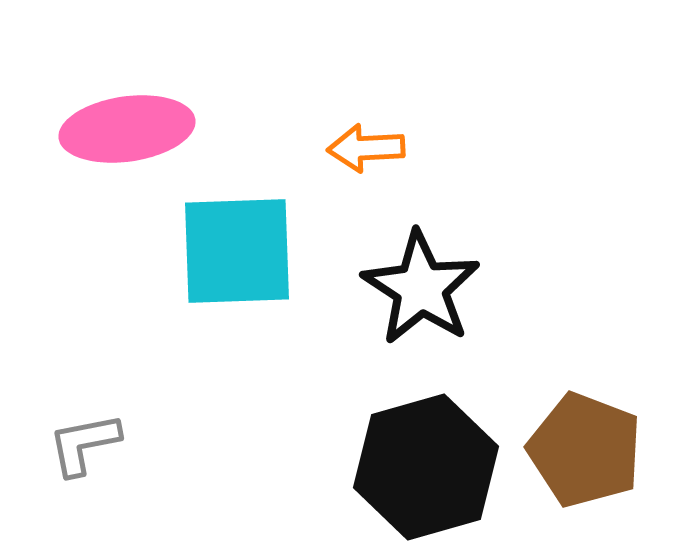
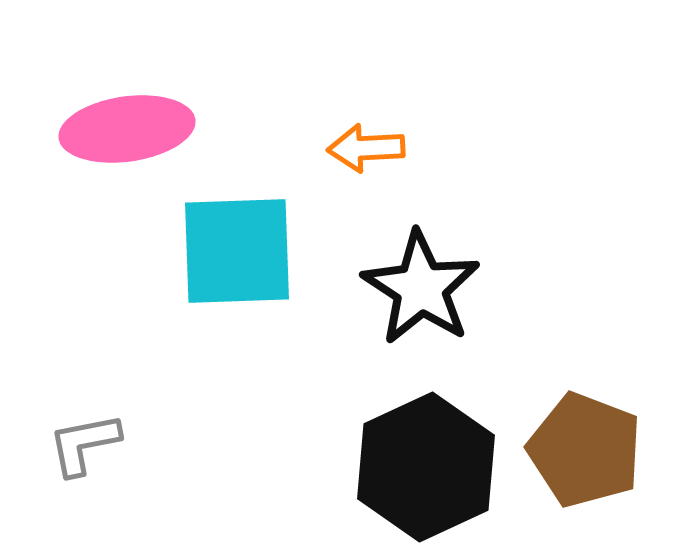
black hexagon: rotated 9 degrees counterclockwise
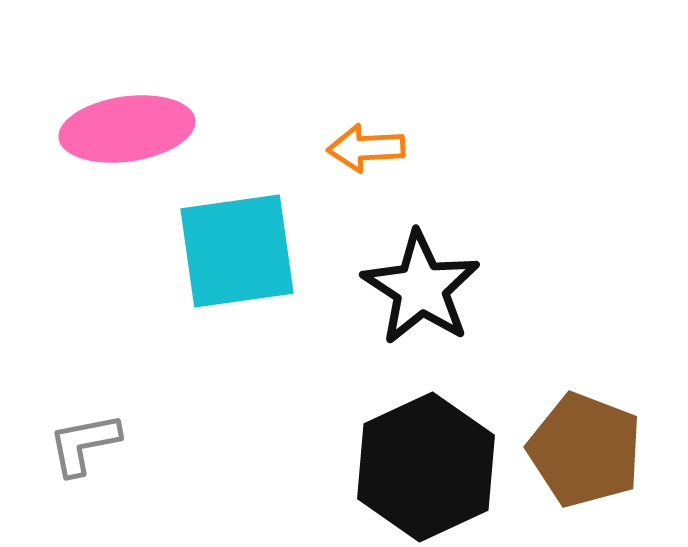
cyan square: rotated 6 degrees counterclockwise
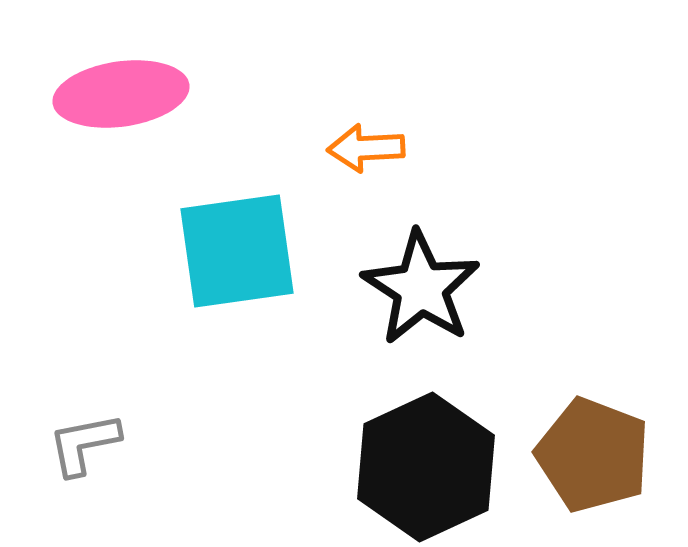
pink ellipse: moved 6 px left, 35 px up
brown pentagon: moved 8 px right, 5 px down
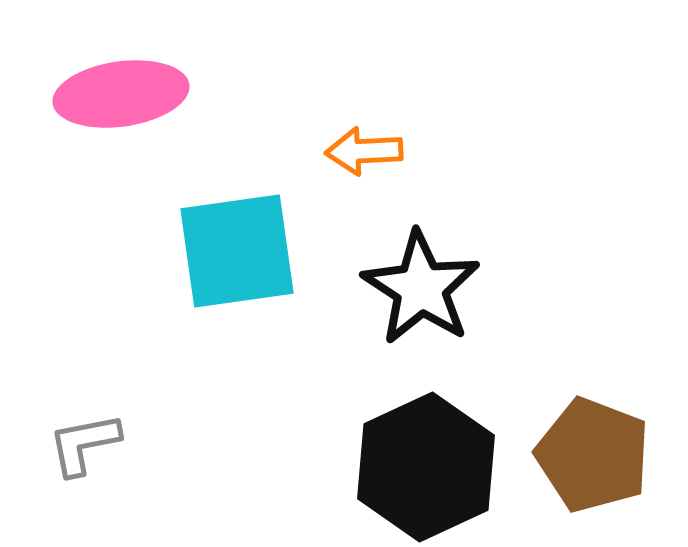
orange arrow: moved 2 px left, 3 px down
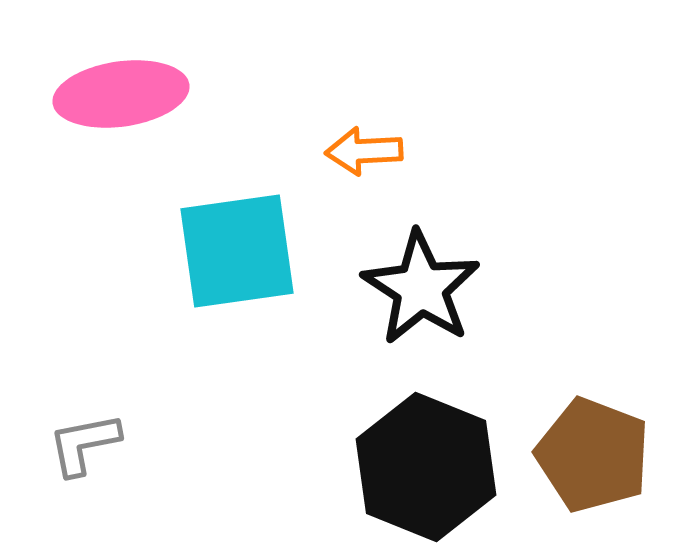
black hexagon: rotated 13 degrees counterclockwise
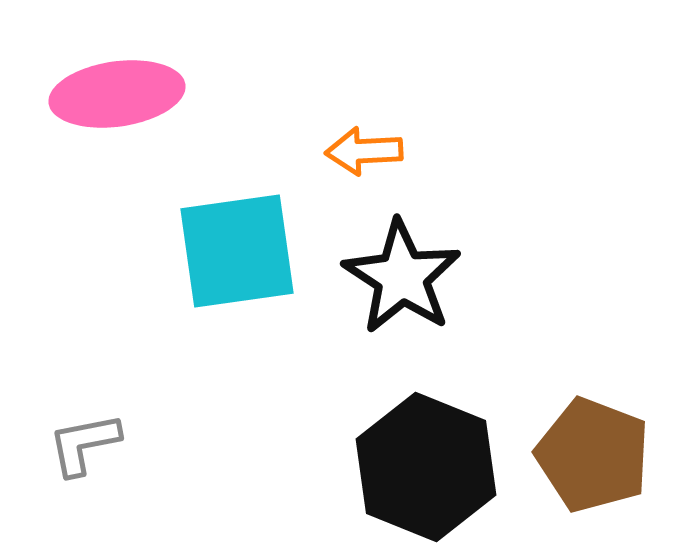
pink ellipse: moved 4 px left
black star: moved 19 px left, 11 px up
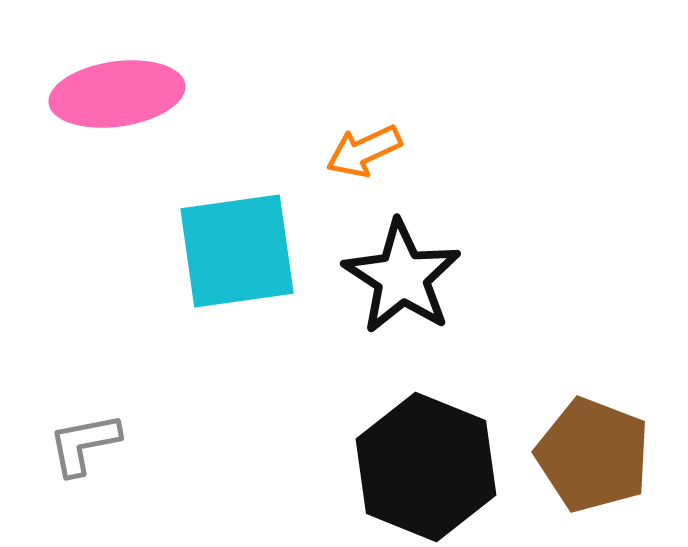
orange arrow: rotated 22 degrees counterclockwise
